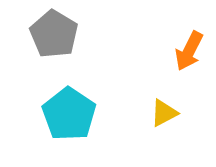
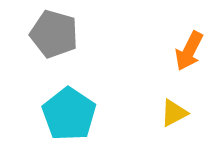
gray pentagon: rotated 15 degrees counterclockwise
yellow triangle: moved 10 px right
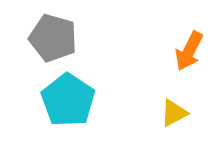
gray pentagon: moved 1 px left, 4 px down
cyan pentagon: moved 1 px left, 14 px up
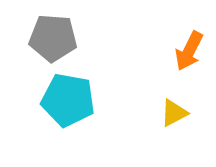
gray pentagon: rotated 12 degrees counterclockwise
cyan pentagon: rotated 24 degrees counterclockwise
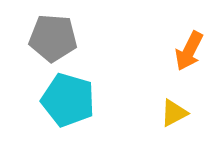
cyan pentagon: rotated 6 degrees clockwise
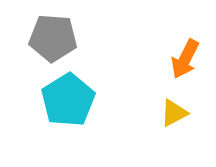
orange arrow: moved 4 px left, 8 px down
cyan pentagon: rotated 24 degrees clockwise
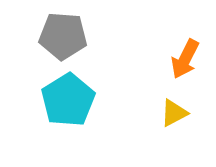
gray pentagon: moved 10 px right, 2 px up
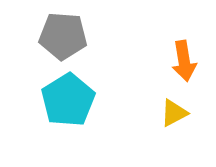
orange arrow: moved 1 px left, 2 px down; rotated 36 degrees counterclockwise
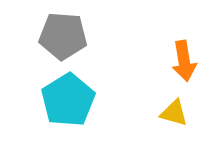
yellow triangle: rotated 44 degrees clockwise
